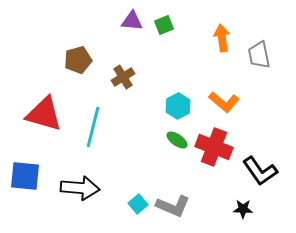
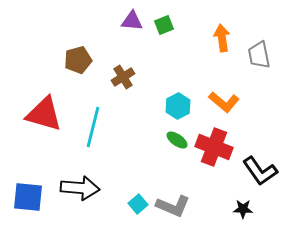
blue square: moved 3 px right, 21 px down
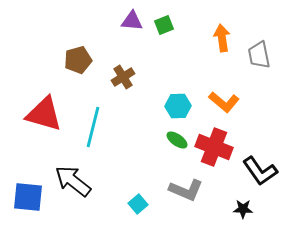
cyan hexagon: rotated 25 degrees clockwise
black arrow: moved 7 px left, 7 px up; rotated 147 degrees counterclockwise
gray L-shape: moved 13 px right, 16 px up
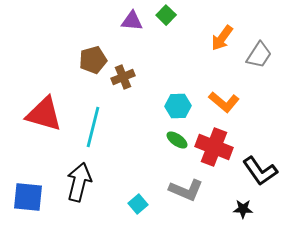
green square: moved 2 px right, 10 px up; rotated 24 degrees counterclockwise
orange arrow: rotated 136 degrees counterclockwise
gray trapezoid: rotated 136 degrees counterclockwise
brown pentagon: moved 15 px right
brown cross: rotated 10 degrees clockwise
black arrow: moved 6 px right, 1 px down; rotated 66 degrees clockwise
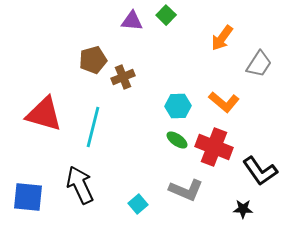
gray trapezoid: moved 9 px down
black arrow: moved 1 px right, 3 px down; rotated 39 degrees counterclockwise
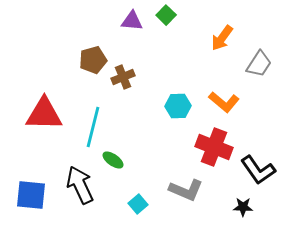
red triangle: rotated 15 degrees counterclockwise
green ellipse: moved 64 px left, 20 px down
black L-shape: moved 2 px left, 1 px up
blue square: moved 3 px right, 2 px up
black star: moved 2 px up
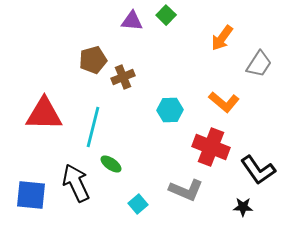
cyan hexagon: moved 8 px left, 4 px down
red cross: moved 3 px left
green ellipse: moved 2 px left, 4 px down
black arrow: moved 4 px left, 2 px up
